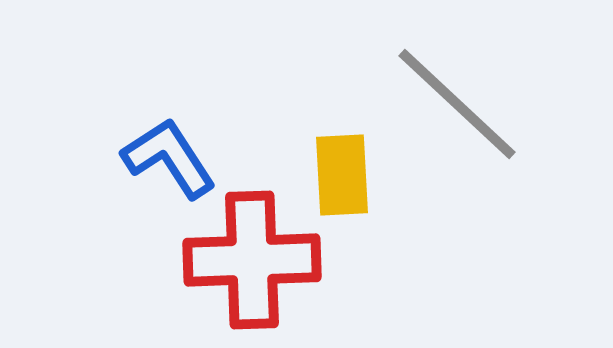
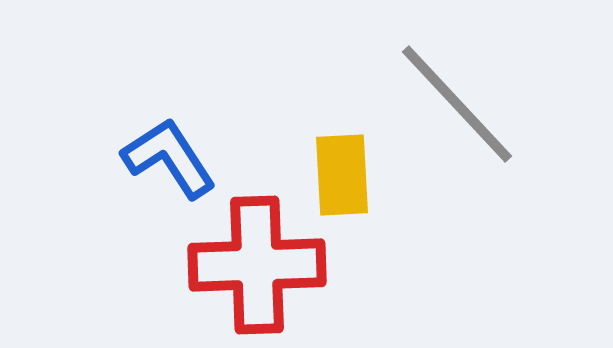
gray line: rotated 4 degrees clockwise
red cross: moved 5 px right, 5 px down
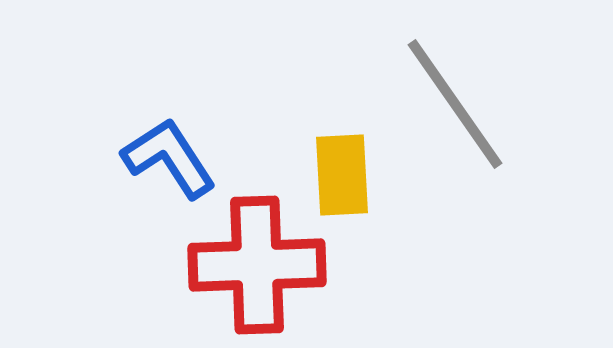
gray line: moved 2 px left; rotated 8 degrees clockwise
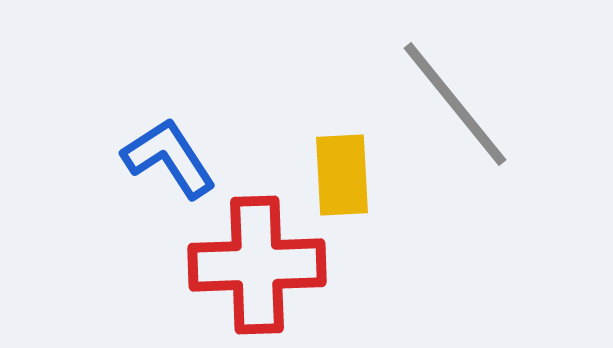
gray line: rotated 4 degrees counterclockwise
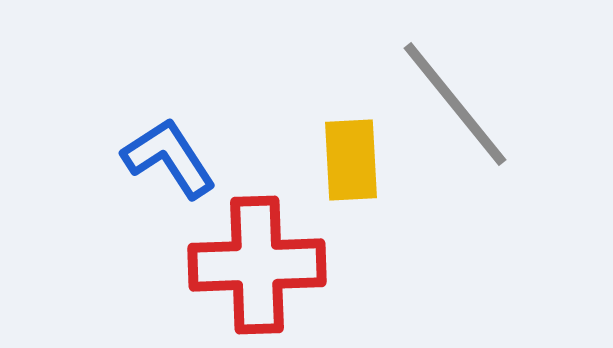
yellow rectangle: moved 9 px right, 15 px up
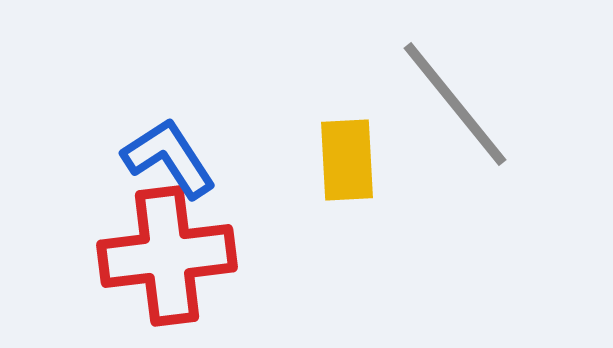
yellow rectangle: moved 4 px left
red cross: moved 90 px left, 9 px up; rotated 5 degrees counterclockwise
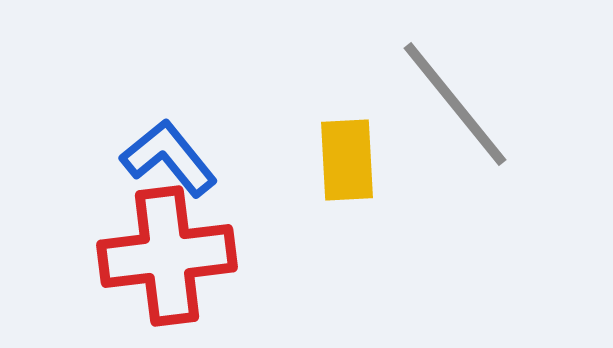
blue L-shape: rotated 6 degrees counterclockwise
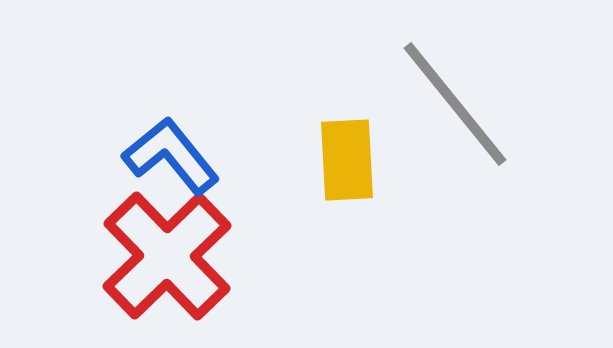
blue L-shape: moved 2 px right, 2 px up
red cross: rotated 37 degrees counterclockwise
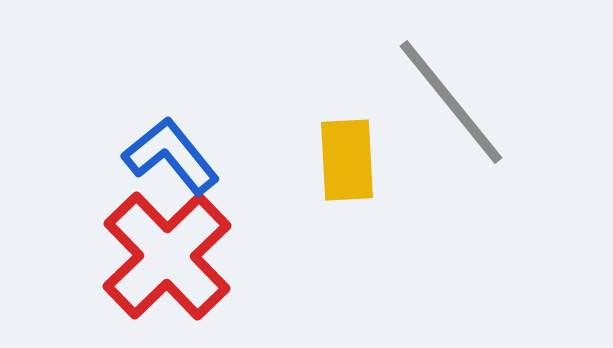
gray line: moved 4 px left, 2 px up
